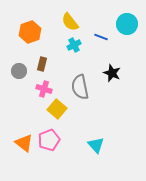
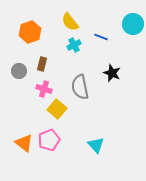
cyan circle: moved 6 px right
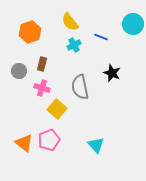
pink cross: moved 2 px left, 1 px up
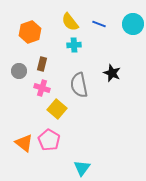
blue line: moved 2 px left, 13 px up
cyan cross: rotated 24 degrees clockwise
gray semicircle: moved 1 px left, 2 px up
pink pentagon: rotated 20 degrees counterclockwise
cyan triangle: moved 14 px left, 23 px down; rotated 18 degrees clockwise
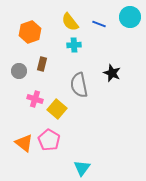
cyan circle: moved 3 px left, 7 px up
pink cross: moved 7 px left, 11 px down
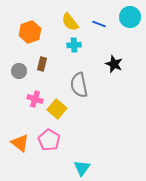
black star: moved 2 px right, 9 px up
orange triangle: moved 4 px left
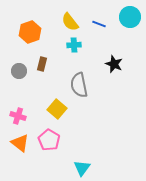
pink cross: moved 17 px left, 17 px down
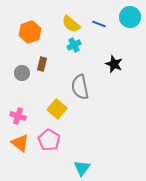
yellow semicircle: moved 1 px right, 2 px down; rotated 12 degrees counterclockwise
cyan cross: rotated 24 degrees counterclockwise
gray circle: moved 3 px right, 2 px down
gray semicircle: moved 1 px right, 2 px down
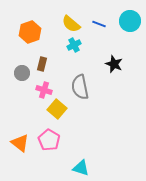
cyan circle: moved 4 px down
pink cross: moved 26 px right, 26 px up
cyan triangle: moved 1 px left; rotated 48 degrees counterclockwise
